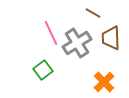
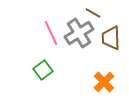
gray cross: moved 2 px right, 10 px up
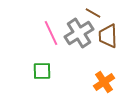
brown trapezoid: moved 3 px left, 2 px up
green square: moved 1 px left, 1 px down; rotated 36 degrees clockwise
orange cross: rotated 10 degrees clockwise
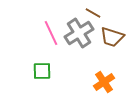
brown trapezoid: moved 4 px right, 1 px down; rotated 70 degrees counterclockwise
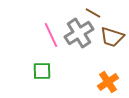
pink line: moved 2 px down
orange cross: moved 4 px right
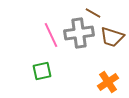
gray cross: rotated 24 degrees clockwise
green square: rotated 12 degrees counterclockwise
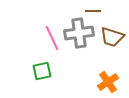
brown line: moved 2 px up; rotated 28 degrees counterclockwise
pink line: moved 1 px right, 3 px down
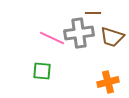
brown line: moved 2 px down
pink line: rotated 40 degrees counterclockwise
green square: rotated 18 degrees clockwise
orange cross: rotated 20 degrees clockwise
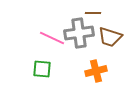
brown trapezoid: moved 2 px left
green square: moved 2 px up
orange cross: moved 12 px left, 11 px up
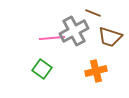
brown line: rotated 21 degrees clockwise
gray cross: moved 5 px left, 2 px up; rotated 20 degrees counterclockwise
pink line: rotated 30 degrees counterclockwise
green square: rotated 30 degrees clockwise
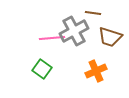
brown line: rotated 14 degrees counterclockwise
orange cross: rotated 10 degrees counterclockwise
